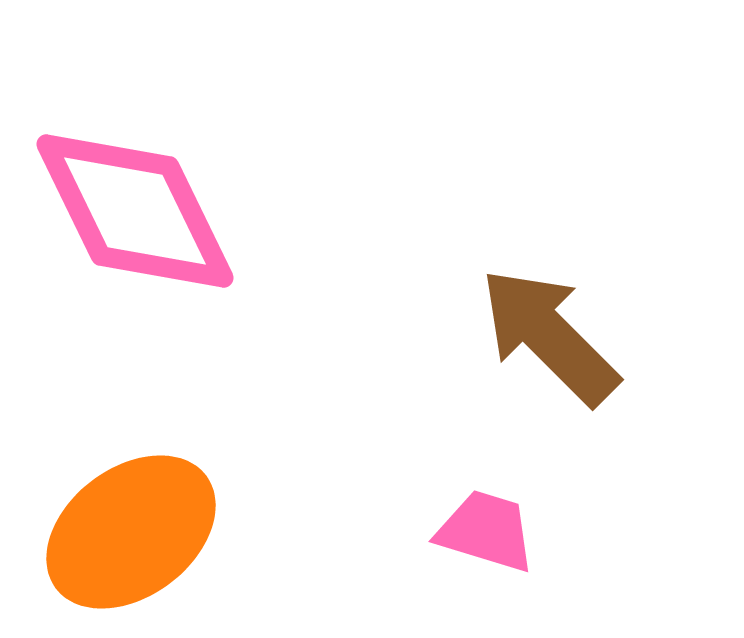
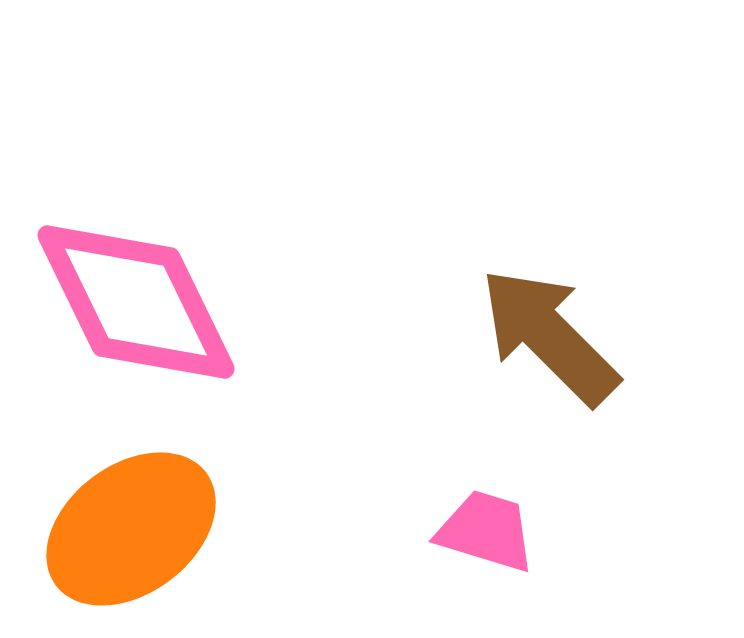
pink diamond: moved 1 px right, 91 px down
orange ellipse: moved 3 px up
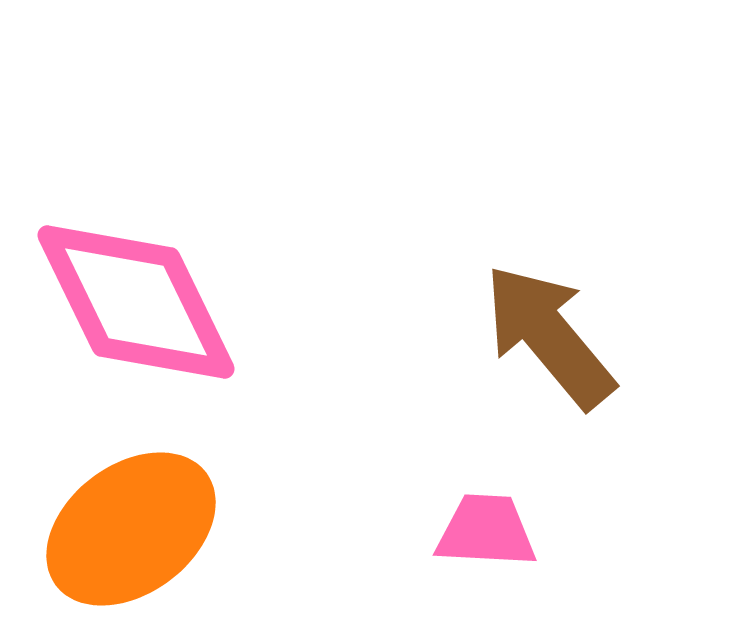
brown arrow: rotated 5 degrees clockwise
pink trapezoid: rotated 14 degrees counterclockwise
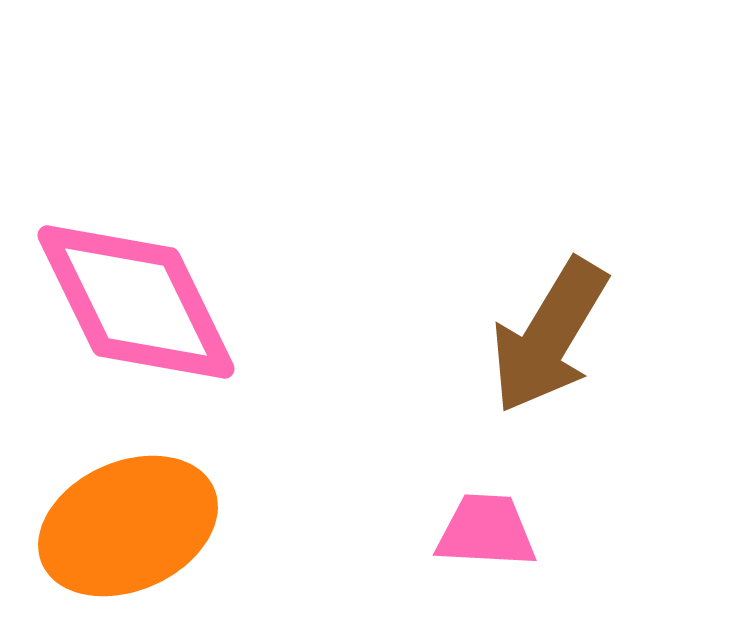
brown arrow: rotated 109 degrees counterclockwise
orange ellipse: moved 3 px left, 3 px up; rotated 13 degrees clockwise
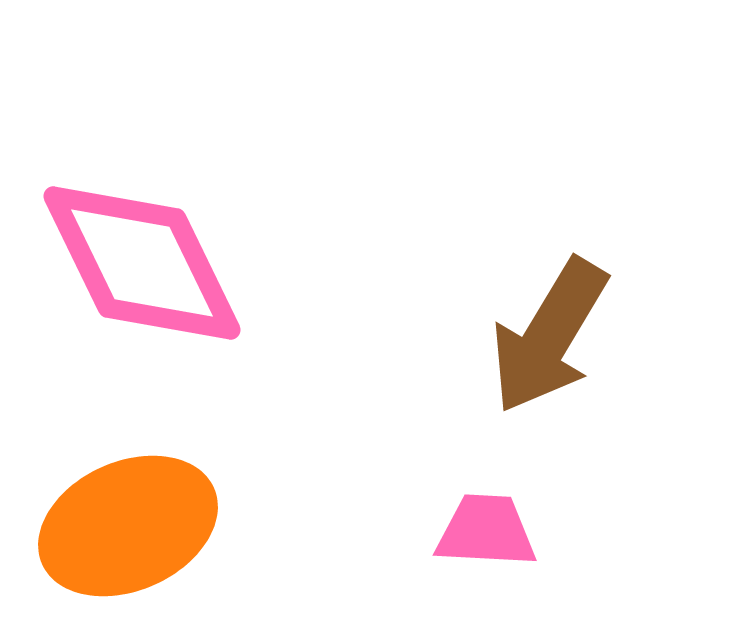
pink diamond: moved 6 px right, 39 px up
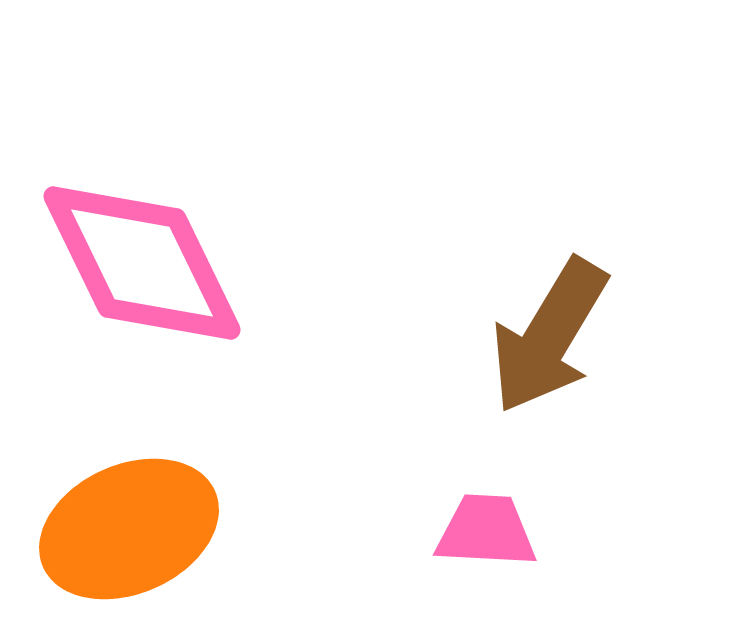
orange ellipse: moved 1 px right, 3 px down
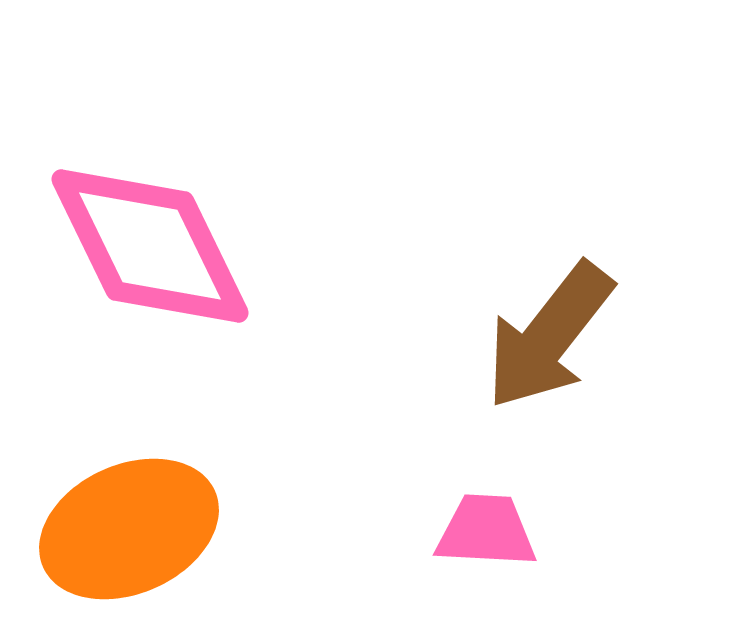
pink diamond: moved 8 px right, 17 px up
brown arrow: rotated 7 degrees clockwise
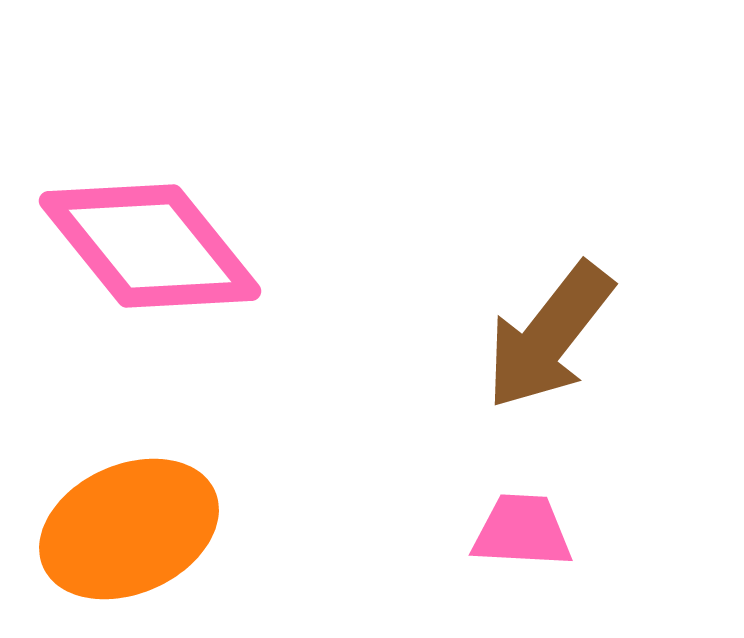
pink diamond: rotated 13 degrees counterclockwise
pink trapezoid: moved 36 px right
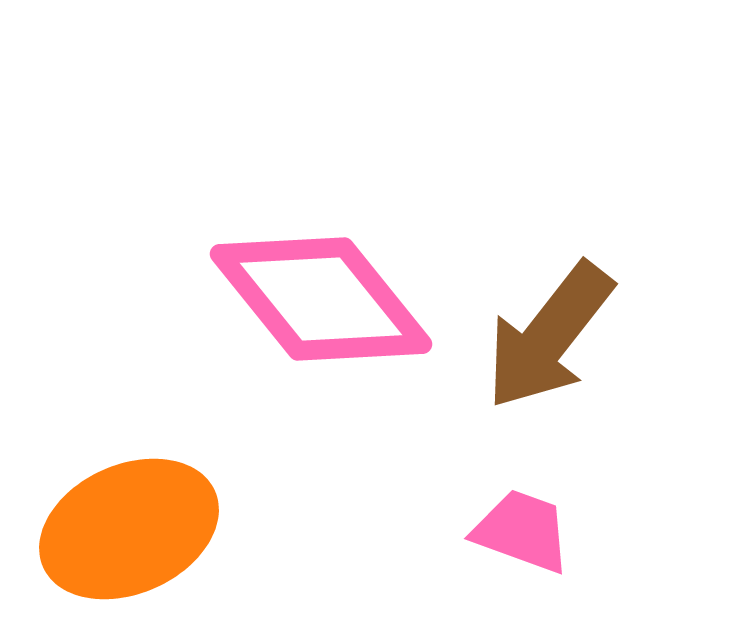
pink diamond: moved 171 px right, 53 px down
pink trapezoid: rotated 17 degrees clockwise
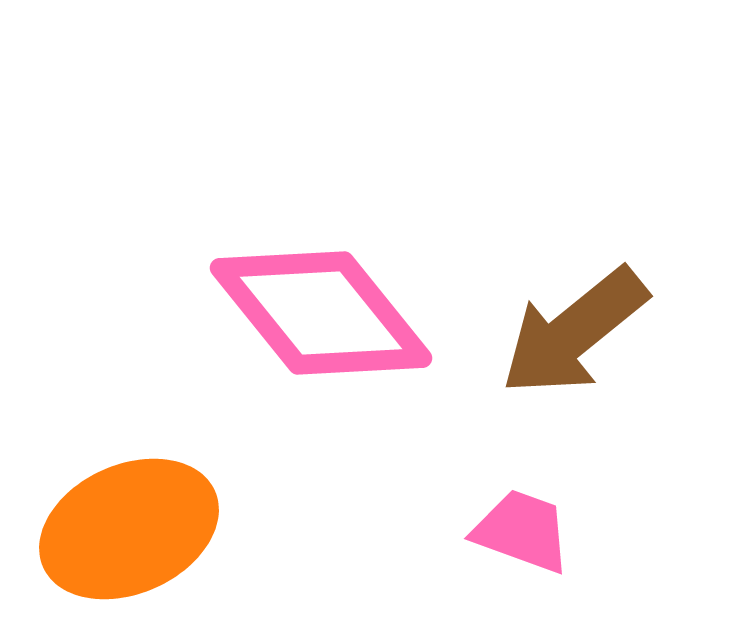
pink diamond: moved 14 px down
brown arrow: moved 25 px right, 4 px up; rotated 13 degrees clockwise
